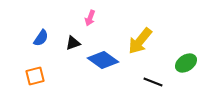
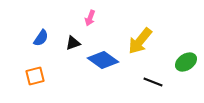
green ellipse: moved 1 px up
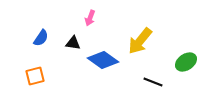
black triangle: rotated 28 degrees clockwise
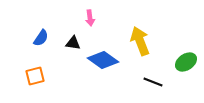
pink arrow: rotated 28 degrees counterclockwise
yellow arrow: rotated 120 degrees clockwise
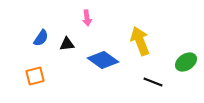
pink arrow: moved 3 px left
black triangle: moved 6 px left, 1 px down; rotated 14 degrees counterclockwise
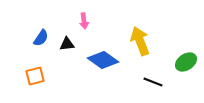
pink arrow: moved 3 px left, 3 px down
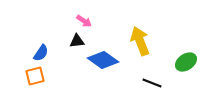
pink arrow: rotated 49 degrees counterclockwise
blue semicircle: moved 15 px down
black triangle: moved 10 px right, 3 px up
black line: moved 1 px left, 1 px down
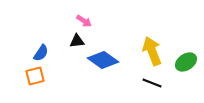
yellow arrow: moved 12 px right, 10 px down
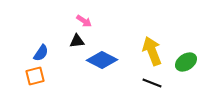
blue diamond: moved 1 px left; rotated 8 degrees counterclockwise
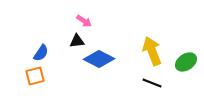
blue diamond: moved 3 px left, 1 px up
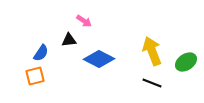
black triangle: moved 8 px left, 1 px up
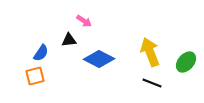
yellow arrow: moved 2 px left, 1 px down
green ellipse: rotated 15 degrees counterclockwise
